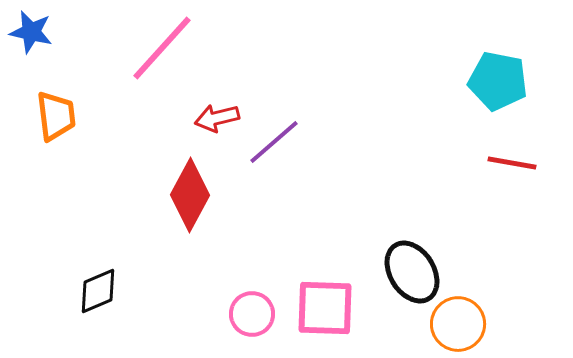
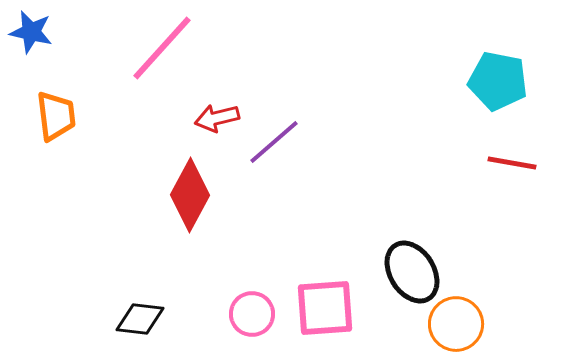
black diamond: moved 42 px right, 28 px down; rotated 30 degrees clockwise
pink square: rotated 6 degrees counterclockwise
orange circle: moved 2 px left
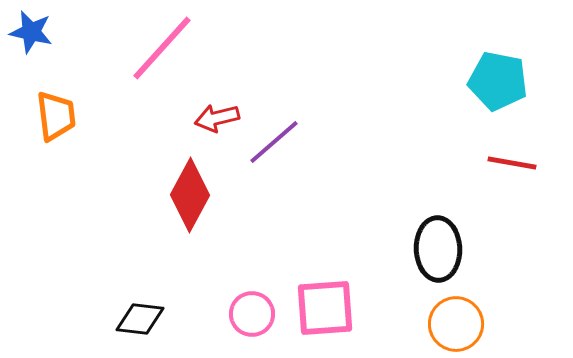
black ellipse: moved 26 px right, 23 px up; rotated 30 degrees clockwise
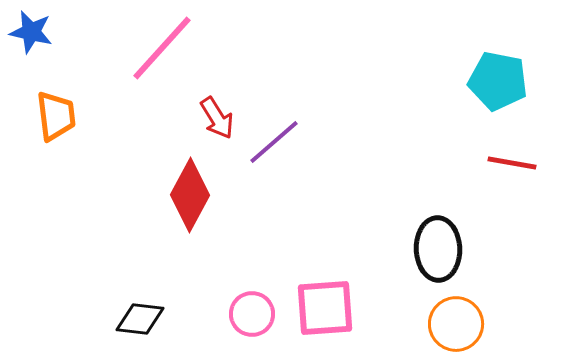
red arrow: rotated 108 degrees counterclockwise
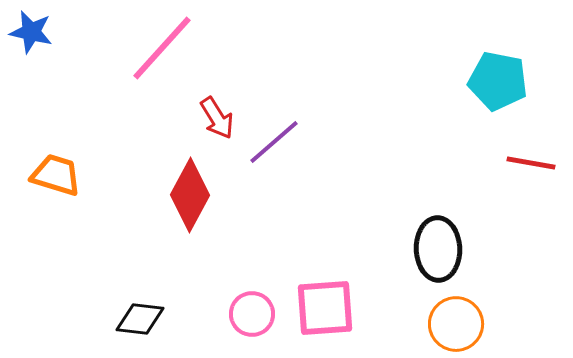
orange trapezoid: moved 59 px down; rotated 66 degrees counterclockwise
red line: moved 19 px right
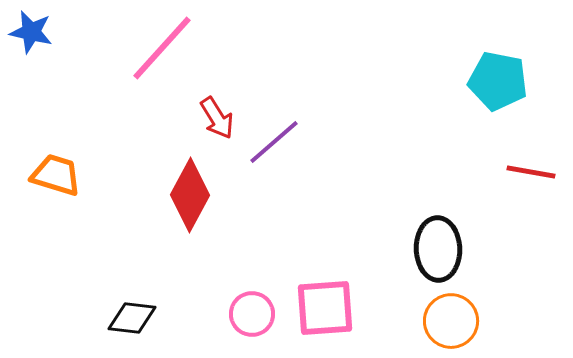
red line: moved 9 px down
black diamond: moved 8 px left, 1 px up
orange circle: moved 5 px left, 3 px up
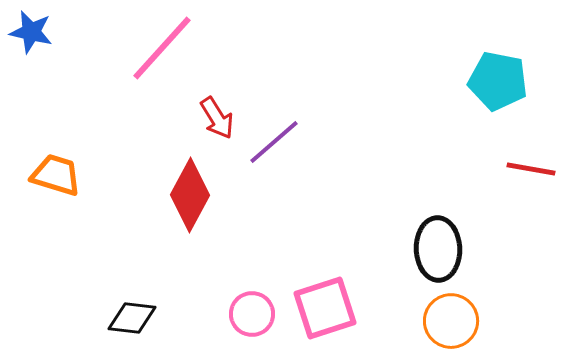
red line: moved 3 px up
pink square: rotated 14 degrees counterclockwise
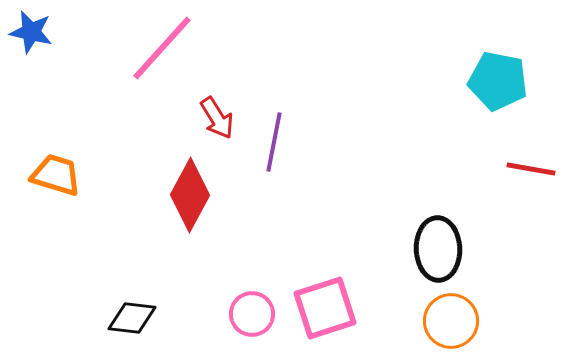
purple line: rotated 38 degrees counterclockwise
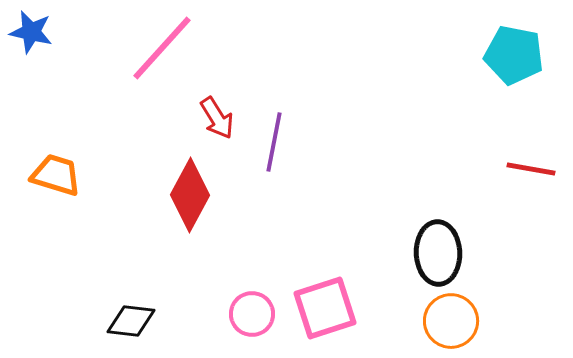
cyan pentagon: moved 16 px right, 26 px up
black ellipse: moved 4 px down
black diamond: moved 1 px left, 3 px down
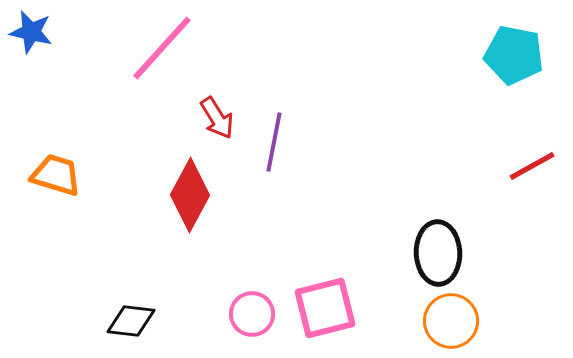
red line: moved 1 px right, 3 px up; rotated 39 degrees counterclockwise
pink square: rotated 4 degrees clockwise
